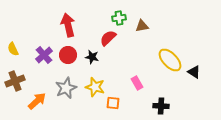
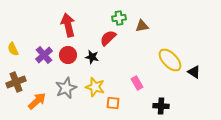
brown cross: moved 1 px right, 1 px down
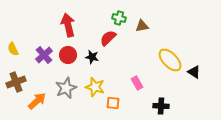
green cross: rotated 24 degrees clockwise
